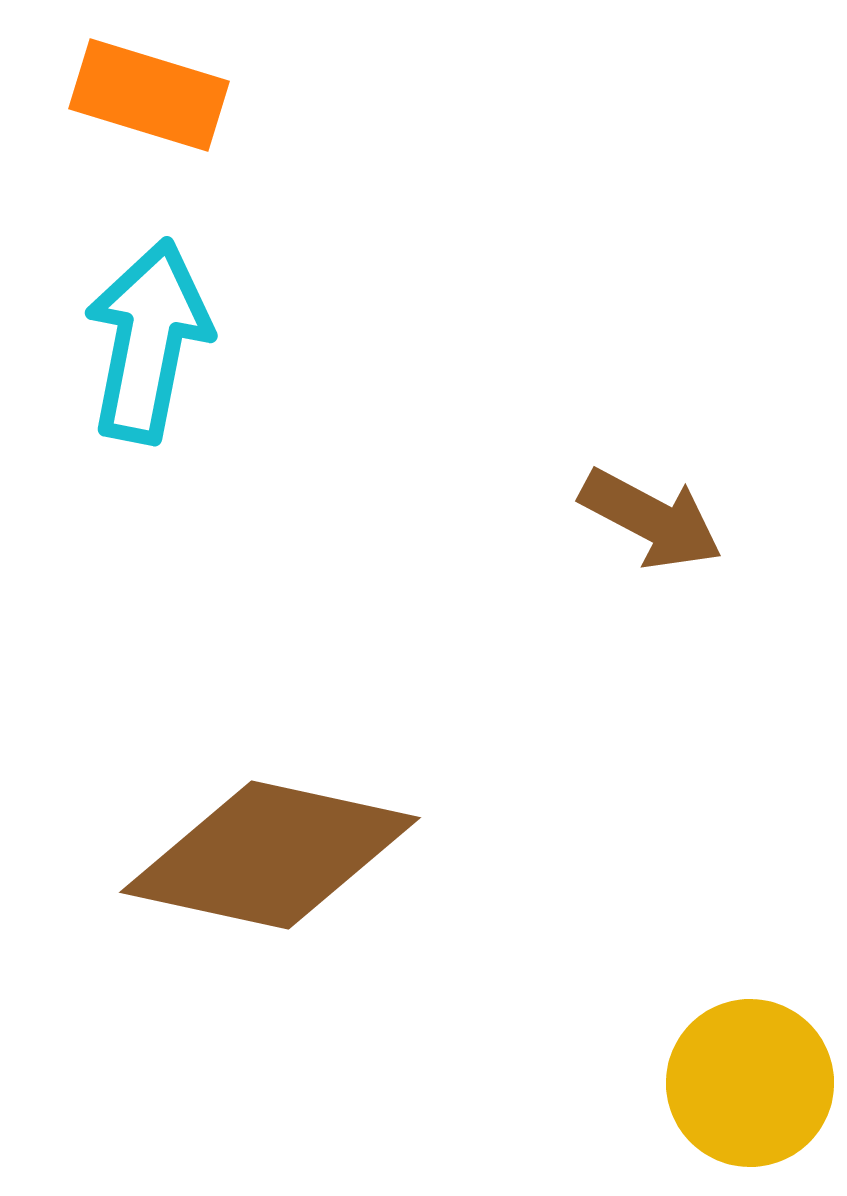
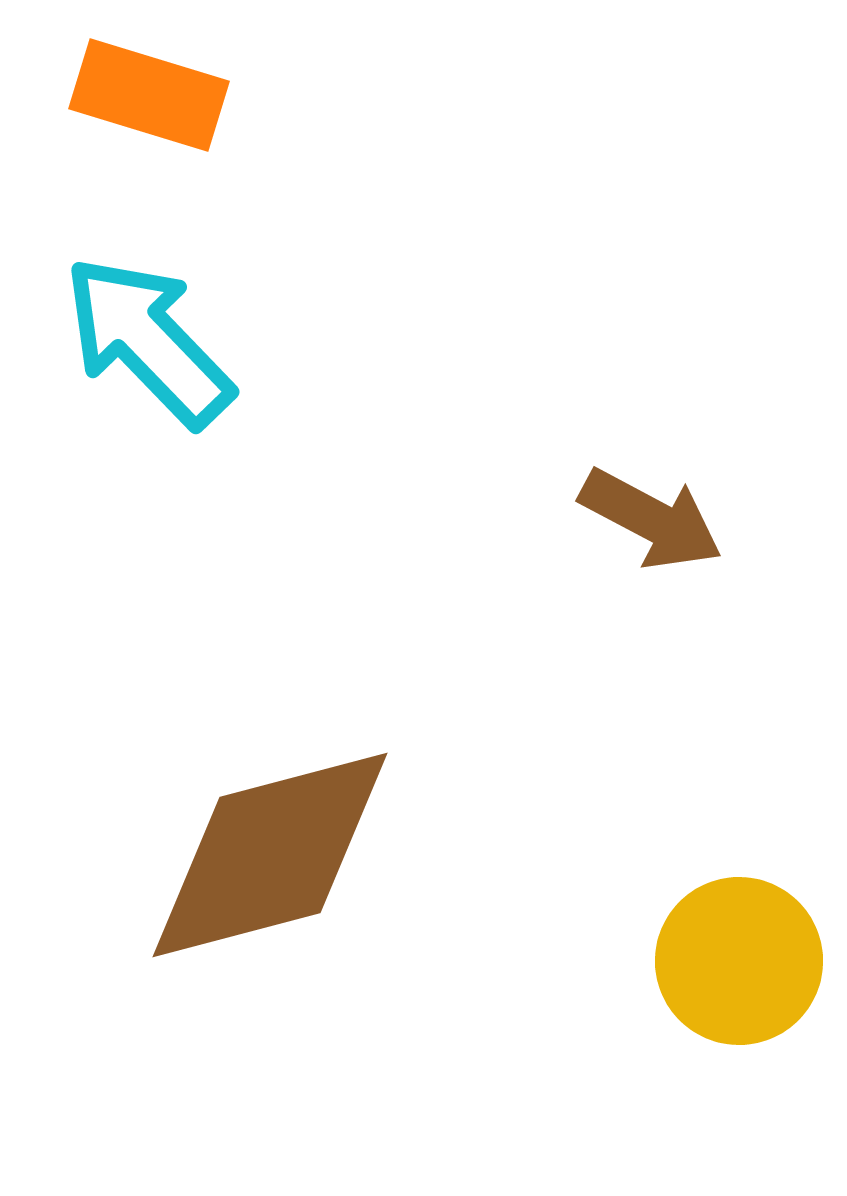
cyan arrow: rotated 55 degrees counterclockwise
brown diamond: rotated 27 degrees counterclockwise
yellow circle: moved 11 px left, 122 px up
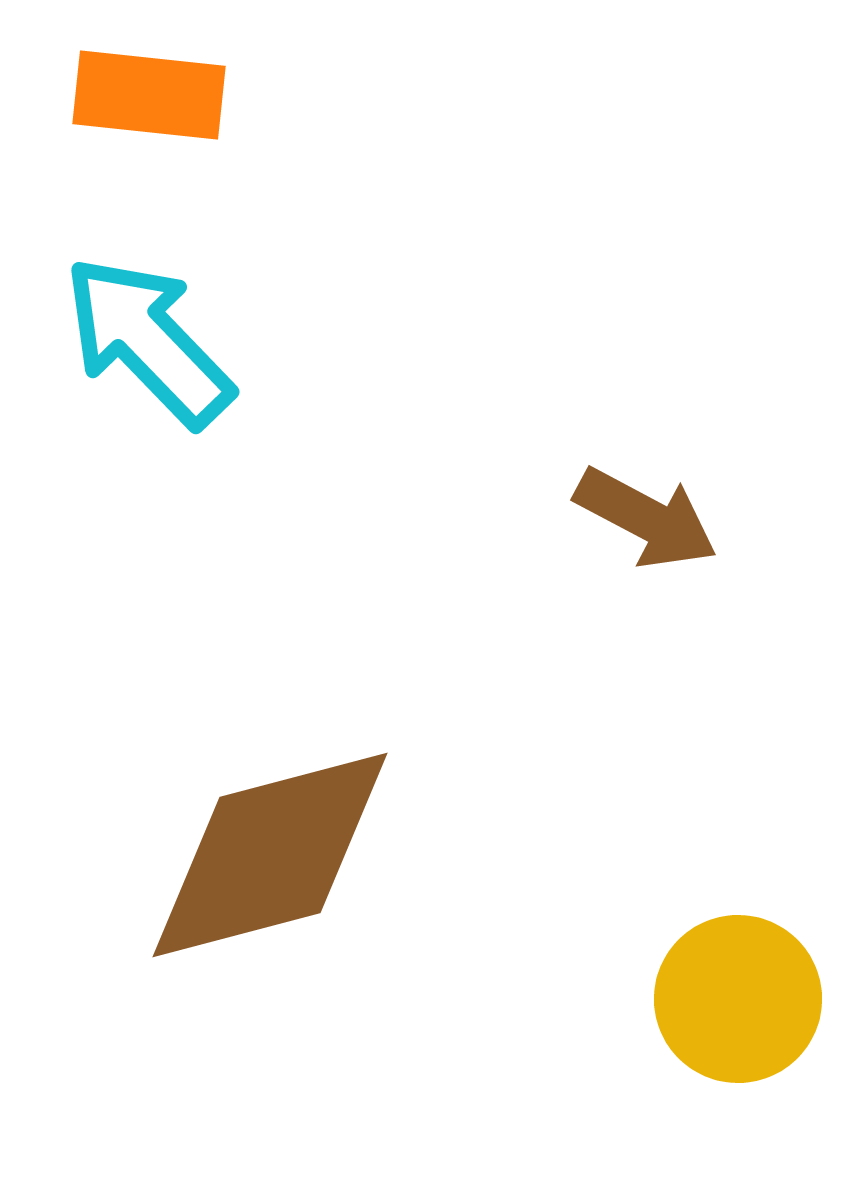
orange rectangle: rotated 11 degrees counterclockwise
brown arrow: moved 5 px left, 1 px up
yellow circle: moved 1 px left, 38 px down
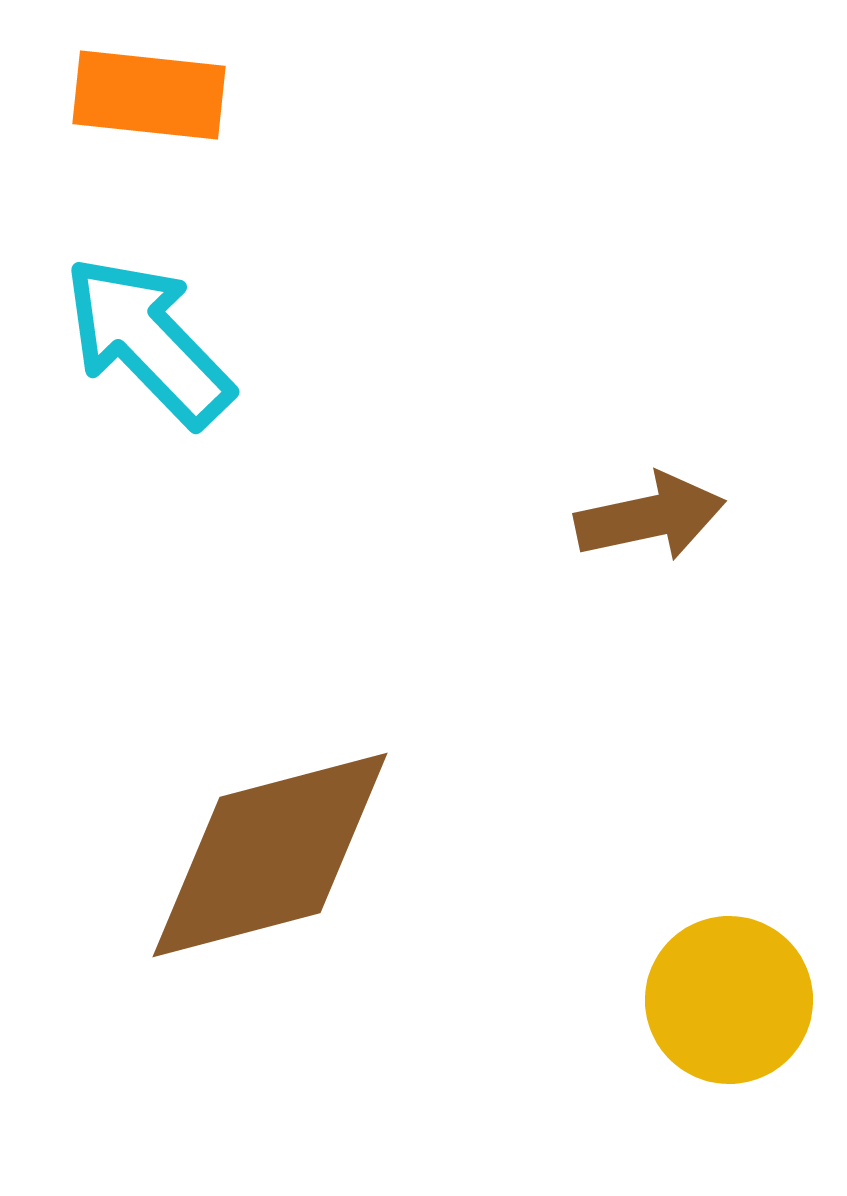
brown arrow: moved 4 px right, 1 px up; rotated 40 degrees counterclockwise
yellow circle: moved 9 px left, 1 px down
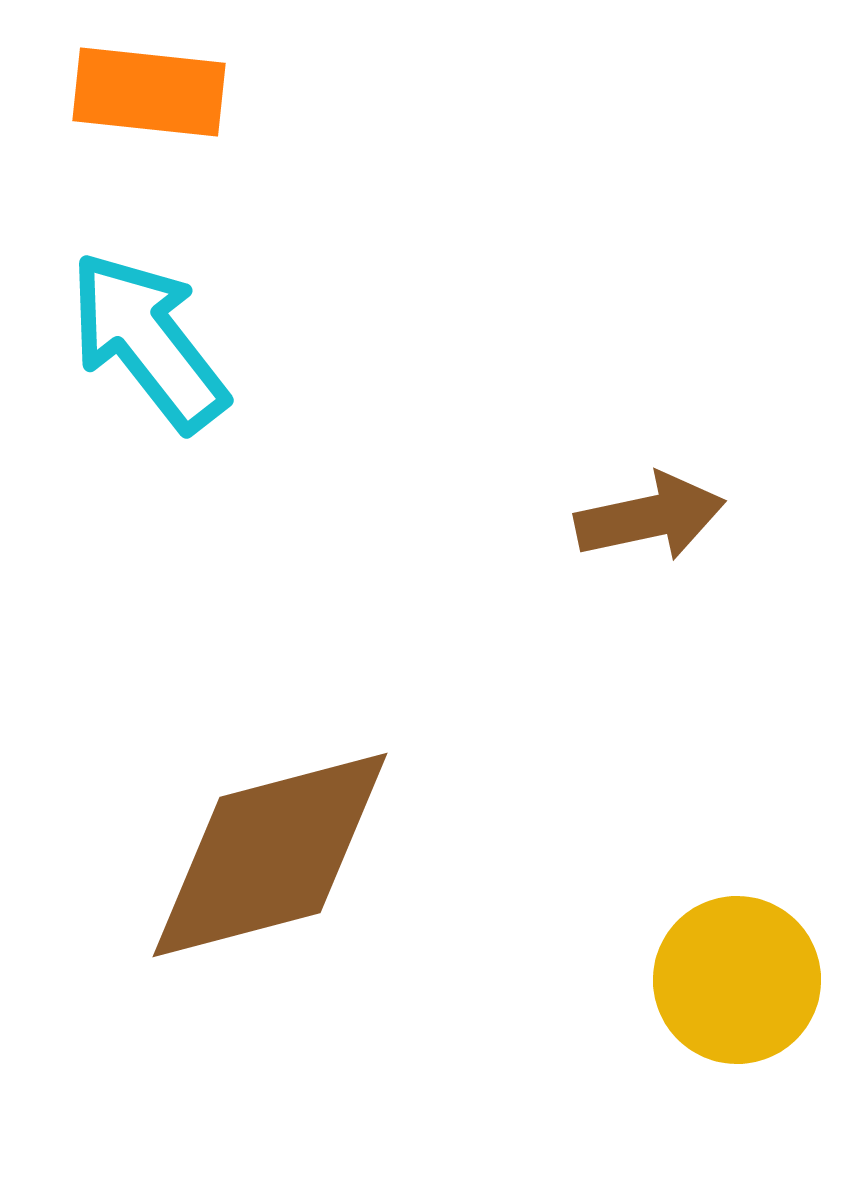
orange rectangle: moved 3 px up
cyan arrow: rotated 6 degrees clockwise
yellow circle: moved 8 px right, 20 px up
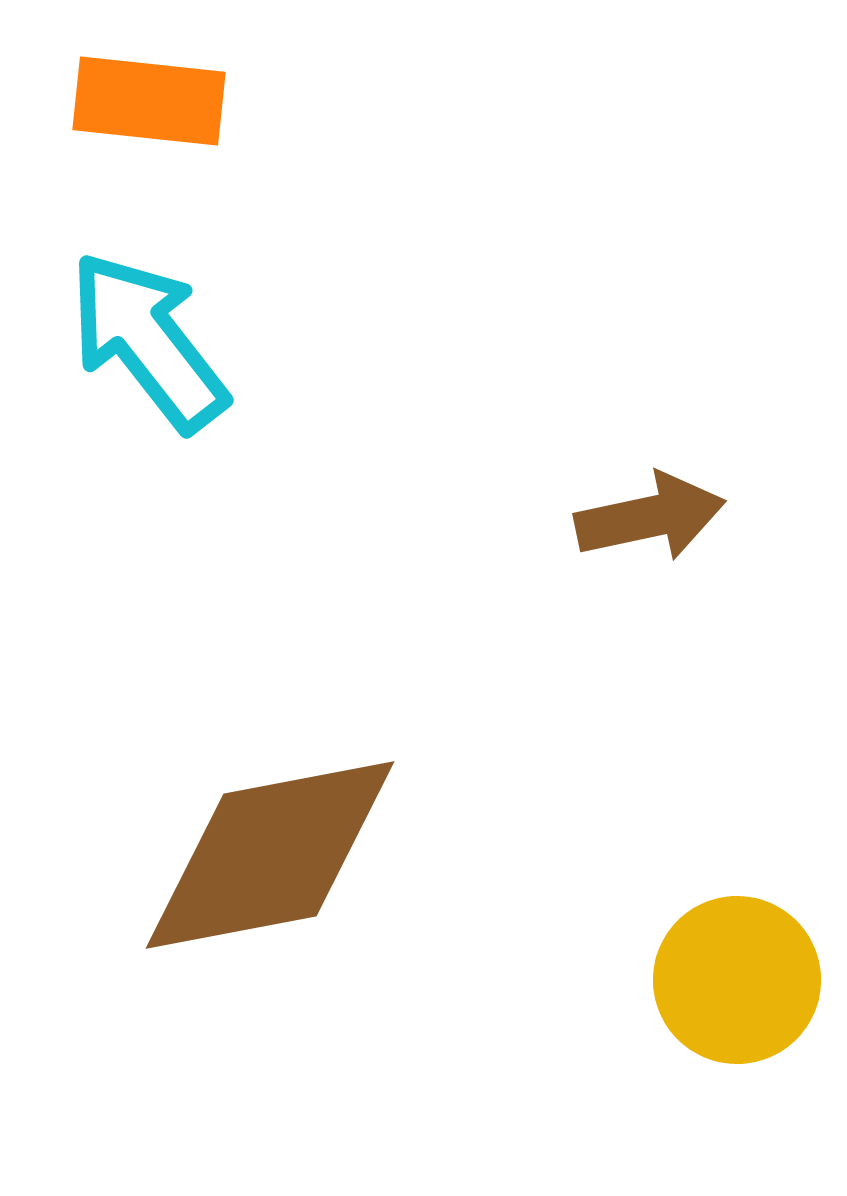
orange rectangle: moved 9 px down
brown diamond: rotated 4 degrees clockwise
